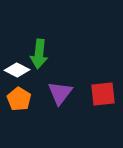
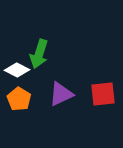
green arrow: rotated 12 degrees clockwise
purple triangle: moved 1 px right, 1 px down; rotated 28 degrees clockwise
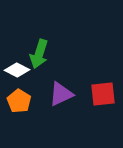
orange pentagon: moved 2 px down
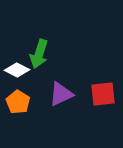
orange pentagon: moved 1 px left, 1 px down
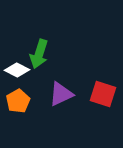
red square: rotated 24 degrees clockwise
orange pentagon: moved 1 px up; rotated 10 degrees clockwise
